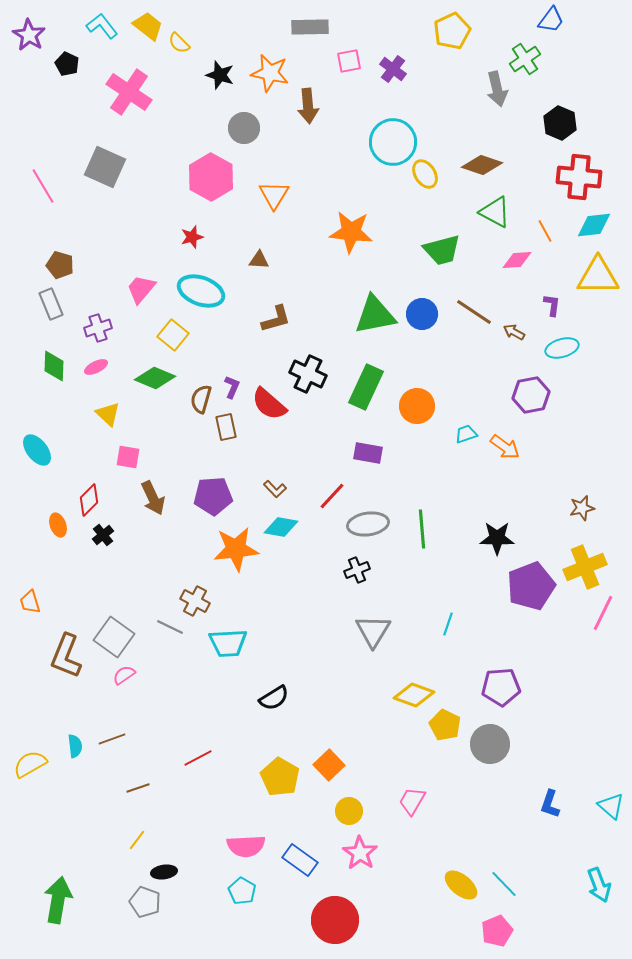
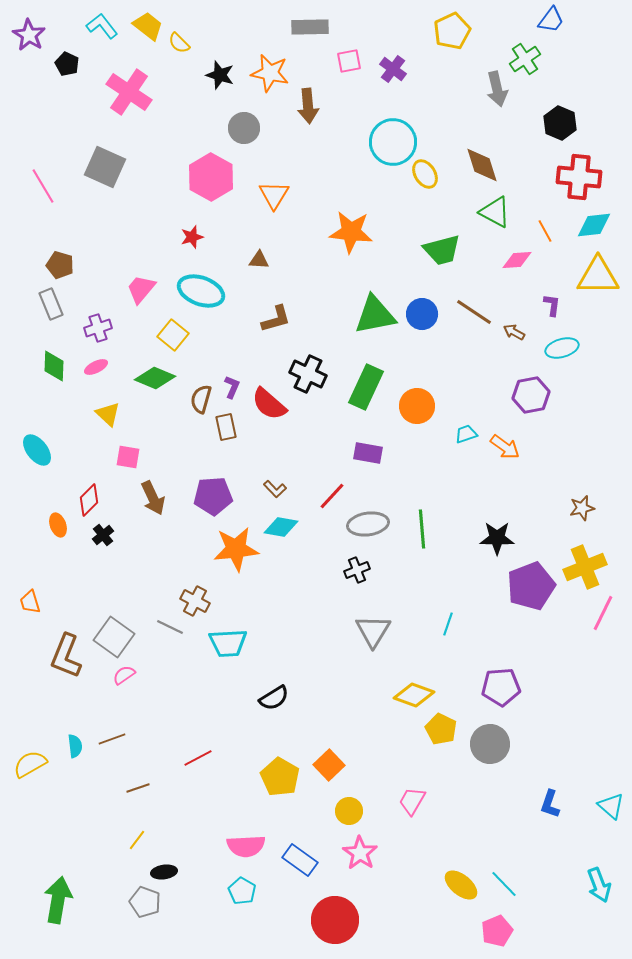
brown diamond at (482, 165): rotated 54 degrees clockwise
yellow pentagon at (445, 725): moved 4 px left, 4 px down
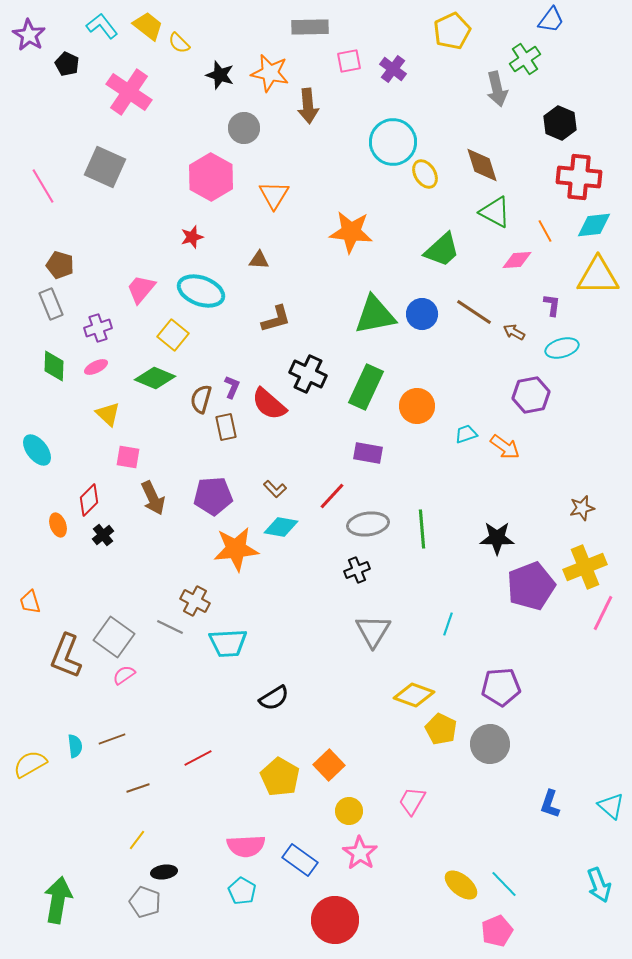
green trapezoid at (442, 250): rotated 27 degrees counterclockwise
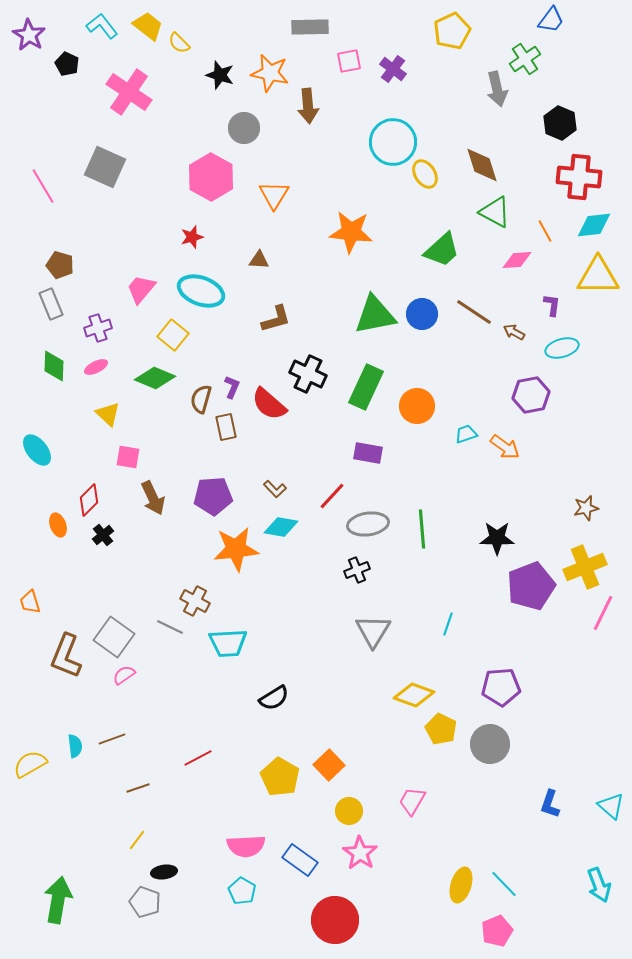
brown star at (582, 508): moved 4 px right
yellow ellipse at (461, 885): rotated 68 degrees clockwise
